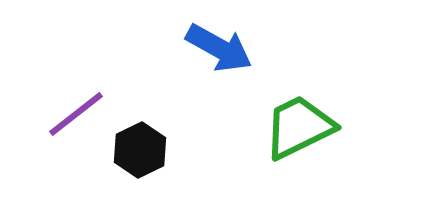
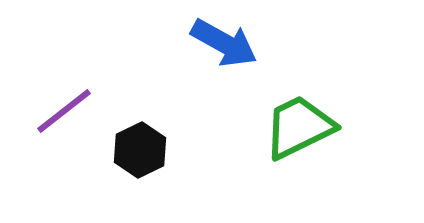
blue arrow: moved 5 px right, 5 px up
purple line: moved 12 px left, 3 px up
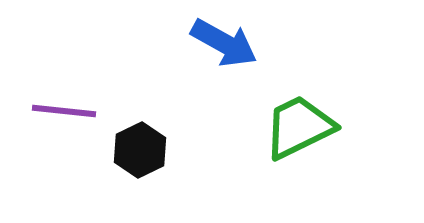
purple line: rotated 44 degrees clockwise
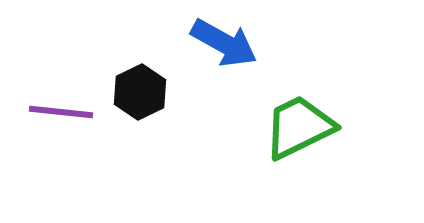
purple line: moved 3 px left, 1 px down
black hexagon: moved 58 px up
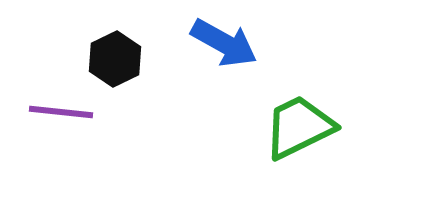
black hexagon: moved 25 px left, 33 px up
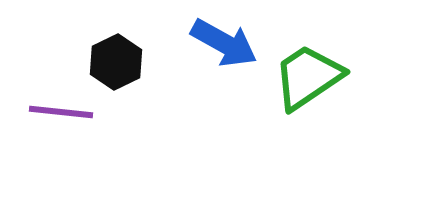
black hexagon: moved 1 px right, 3 px down
green trapezoid: moved 9 px right, 50 px up; rotated 8 degrees counterclockwise
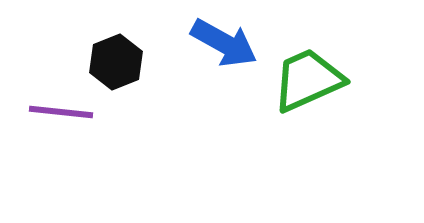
black hexagon: rotated 4 degrees clockwise
green trapezoid: moved 3 px down; rotated 10 degrees clockwise
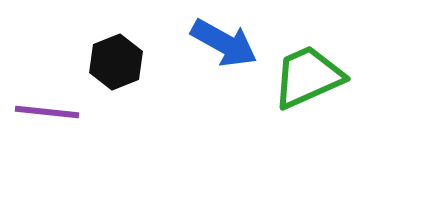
green trapezoid: moved 3 px up
purple line: moved 14 px left
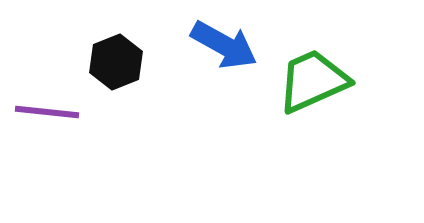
blue arrow: moved 2 px down
green trapezoid: moved 5 px right, 4 px down
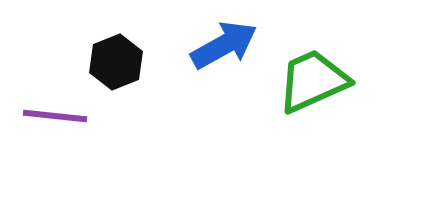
blue arrow: rotated 58 degrees counterclockwise
purple line: moved 8 px right, 4 px down
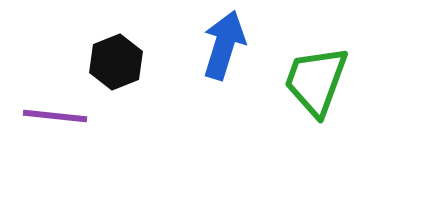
blue arrow: rotated 44 degrees counterclockwise
green trapezoid: moved 3 px right; rotated 46 degrees counterclockwise
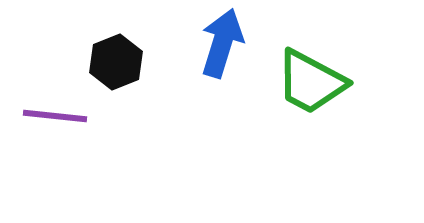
blue arrow: moved 2 px left, 2 px up
green trapezoid: moved 5 px left, 1 px down; rotated 82 degrees counterclockwise
